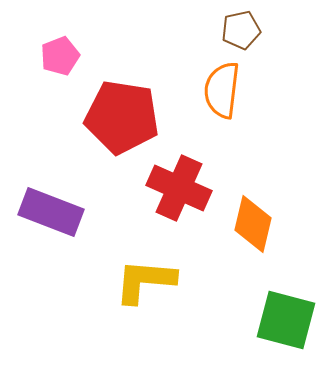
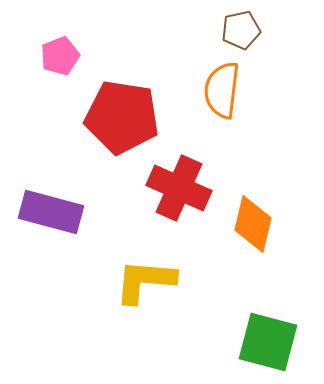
purple rectangle: rotated 6 degrees counterclockwise
green square: moved 18 px left, 22 px down
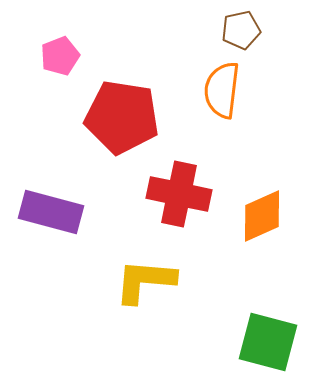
red cross: moved 6 px down; rotated 12 degrees counterclockwise
orange diamond: moved 9 px right, 8 px up; rotated 52 degrees clockwise
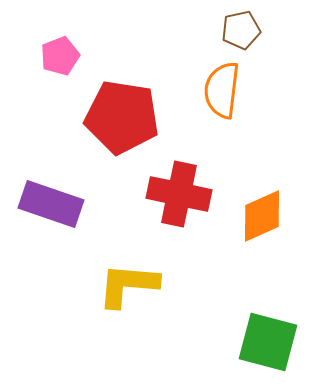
purple rectangle: moved 8 px up; rotated 4 degrees clockwise
yellow L-shape: moved 17 px left, 4 px down
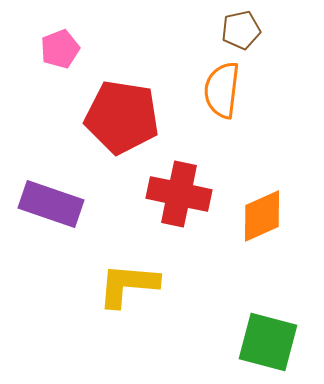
pink pentagon: moved 7 px up
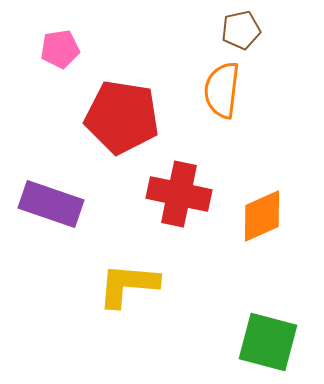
pink pentagon: rotated 12 degrees clockwise
